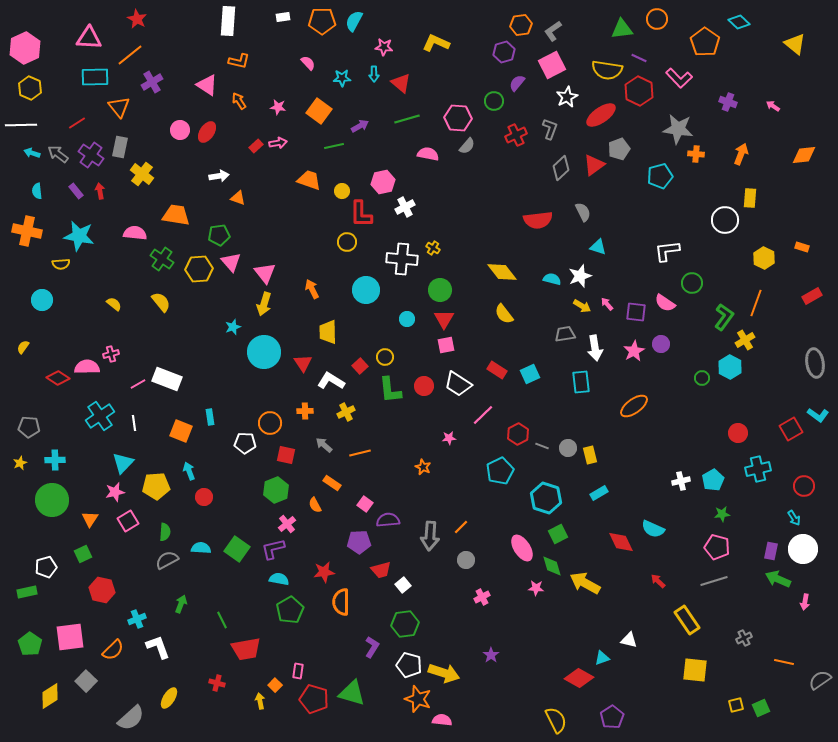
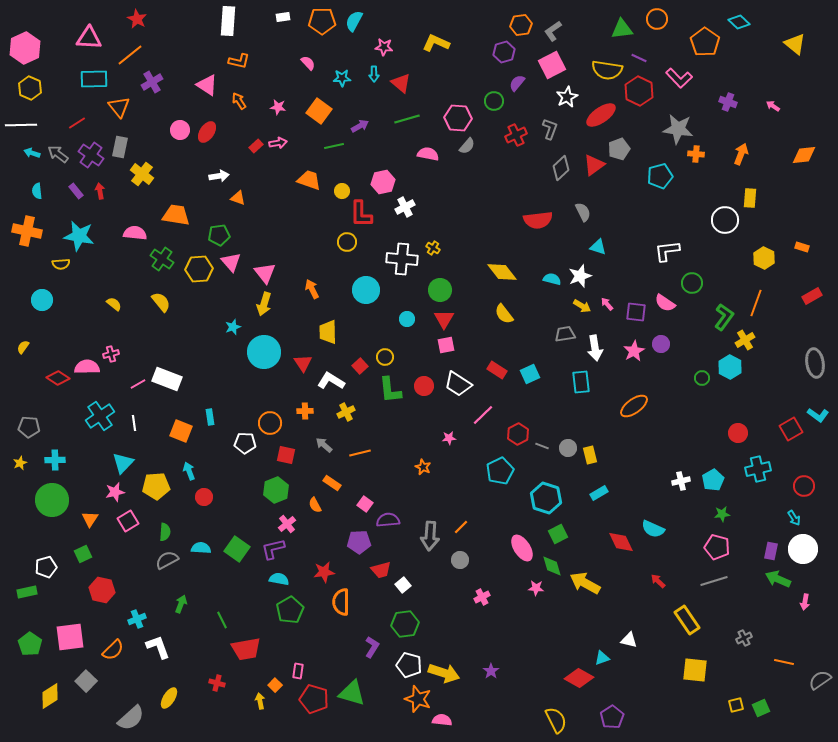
cyan rectangle at (95, 77): moved 1 px left, 2 px down
gray circle at (466, 560): moved 6 px left
purple star at (491, 655): moved 16 px down
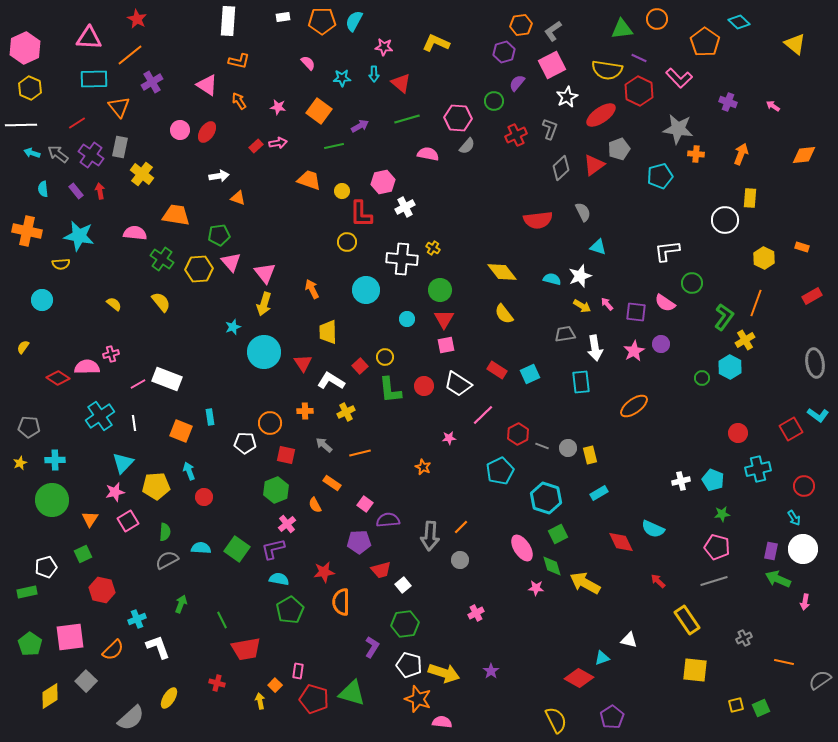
cyan semicircle at (37, 191): moved 6 px right, 2 px up
cyan pentagon at (713, 480): rotated 20 degrees counterclockwise
pink cross at (482, 597): moved 6 px left, 16 px down
pink semicircle at (442, 720): moved 2 px down
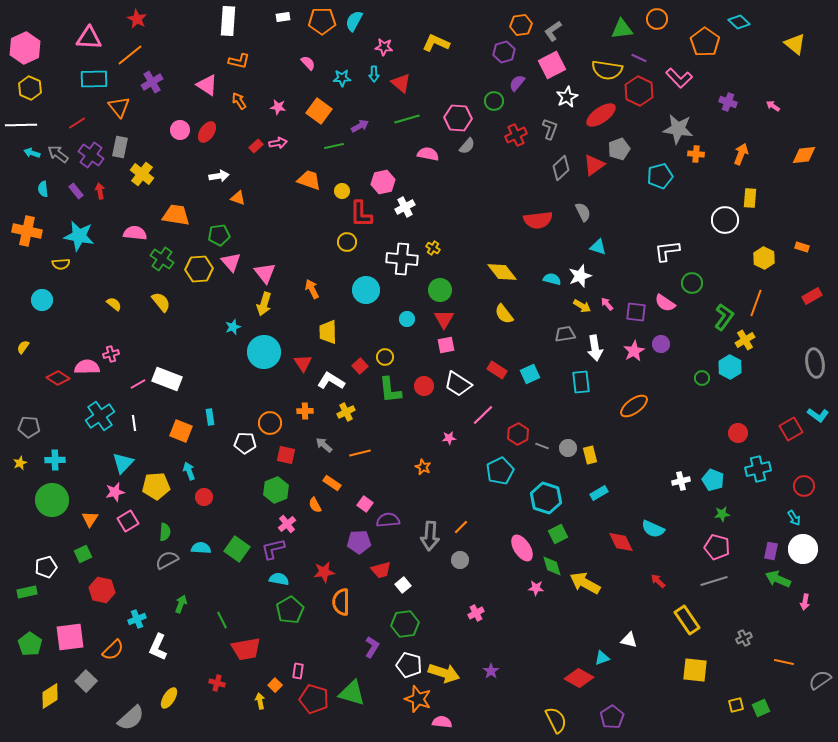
white L-shape at (158, 647): rotated 136 degrees counterclockwise
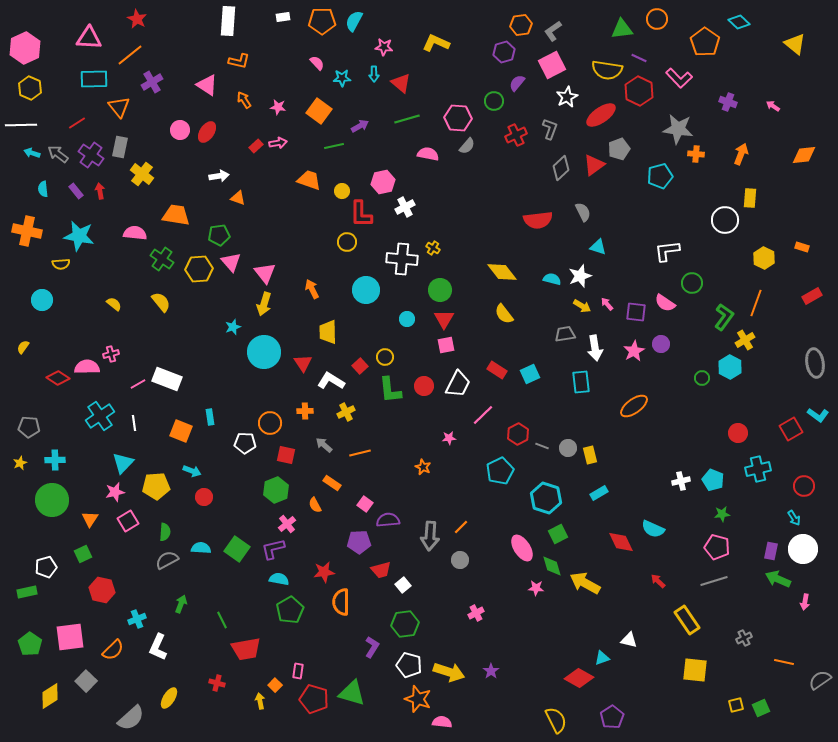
pink semicircle at (308, 63): moved 9 px right
orange arrow at (239, 101): moved 5 px right, 1 px up
white trapezoid at (458, 384): rotated 96 degrees counterclockwise
cyan arrow at (189, 471): moved 3 px right; rotated 132 degrees clockwise
yellow arrow at (444, 673): moved 5 px right, 1 px up
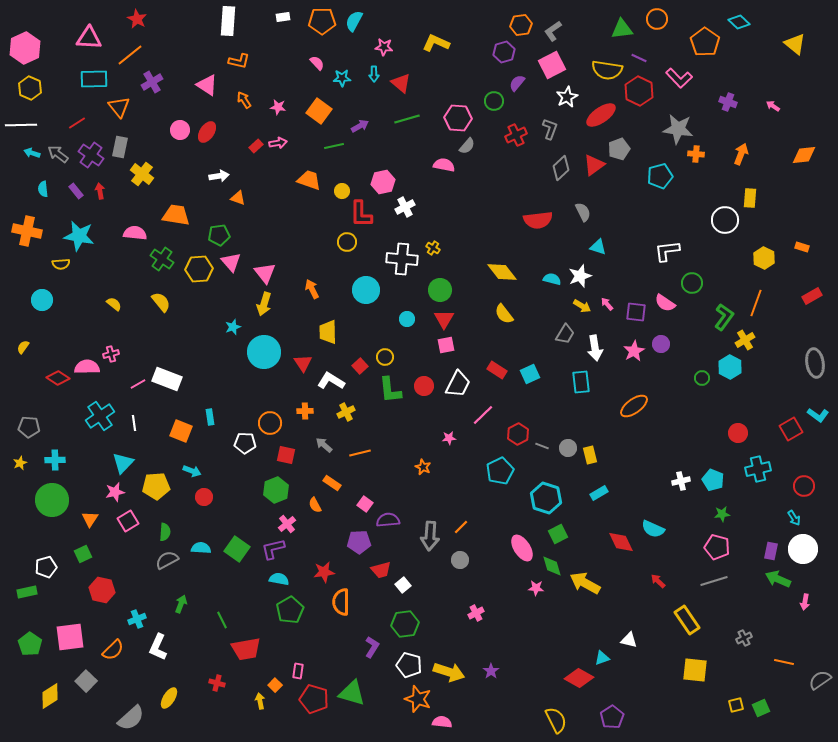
pink semicircle at (428, 154): moved 16 px right, 11 px down
gray trapezoid at (565, 334): rotated 130 degrees clockwise
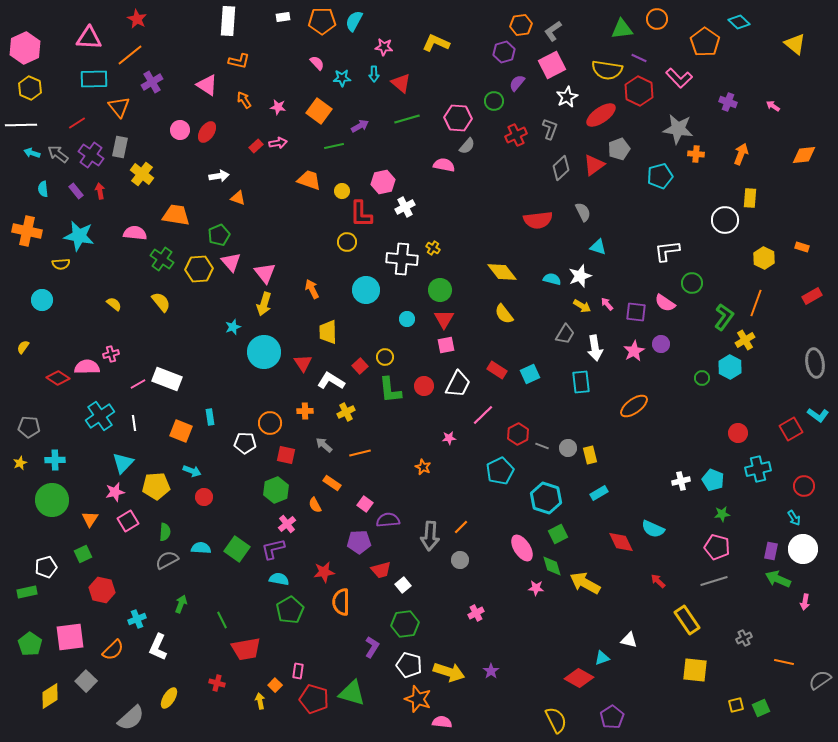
green pentagon at (219, 235): rotated 15 degrees counterclockwise
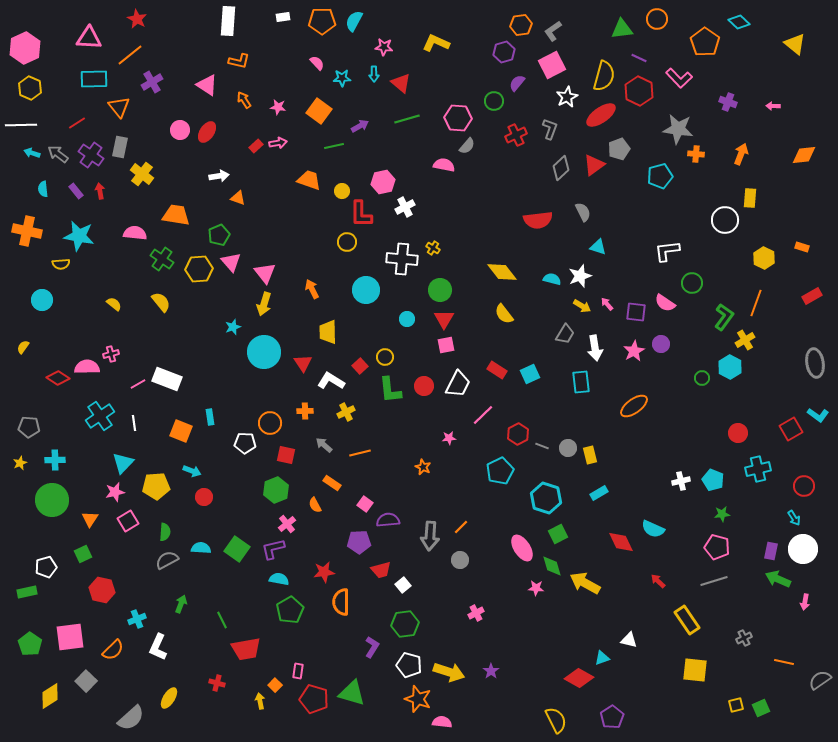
yellow semicircle at (607, 70): moved 3 px left, 6 px down; rotated 84 degrees counterclockwise
pink arrow at (773, 106): rotated 32 degrees counterclockwise
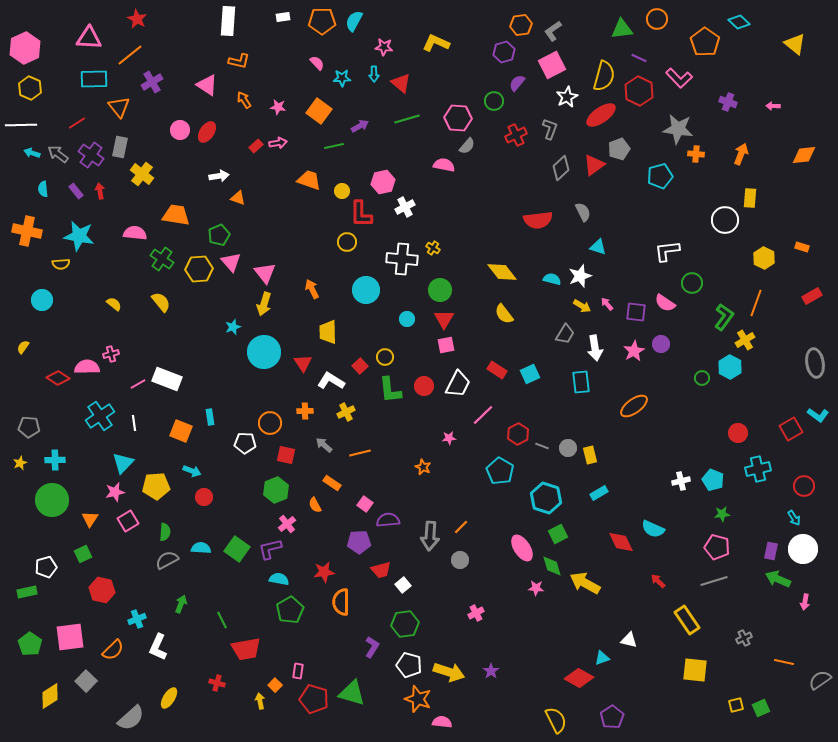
cyan pentagon at (500, 471): rotated 16 degrees counterclockwise
purple L-shape at (273, 549): moved 3 px left
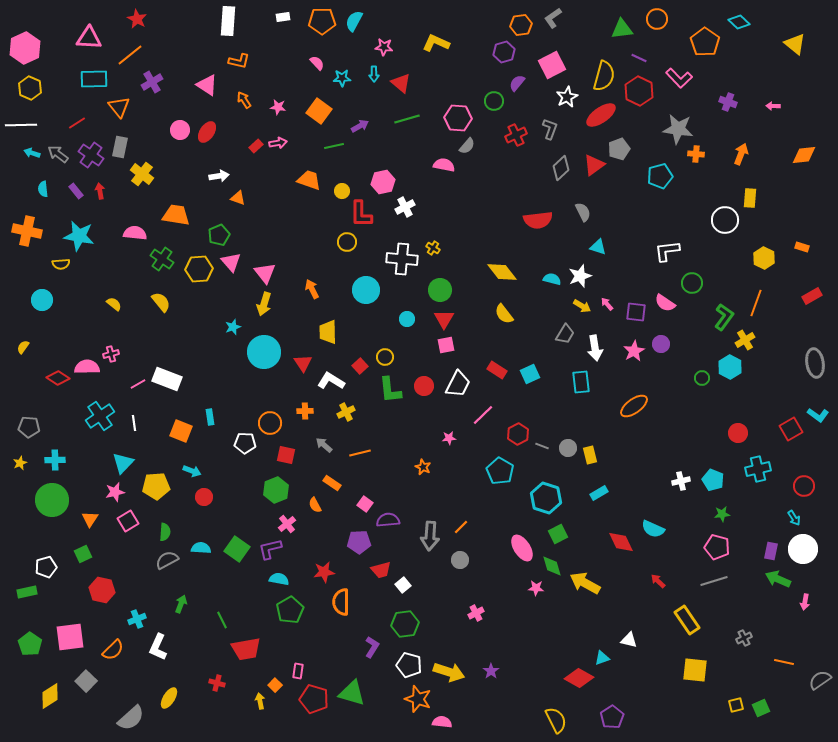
gray L-shape at (553, 31): moved 13 px up
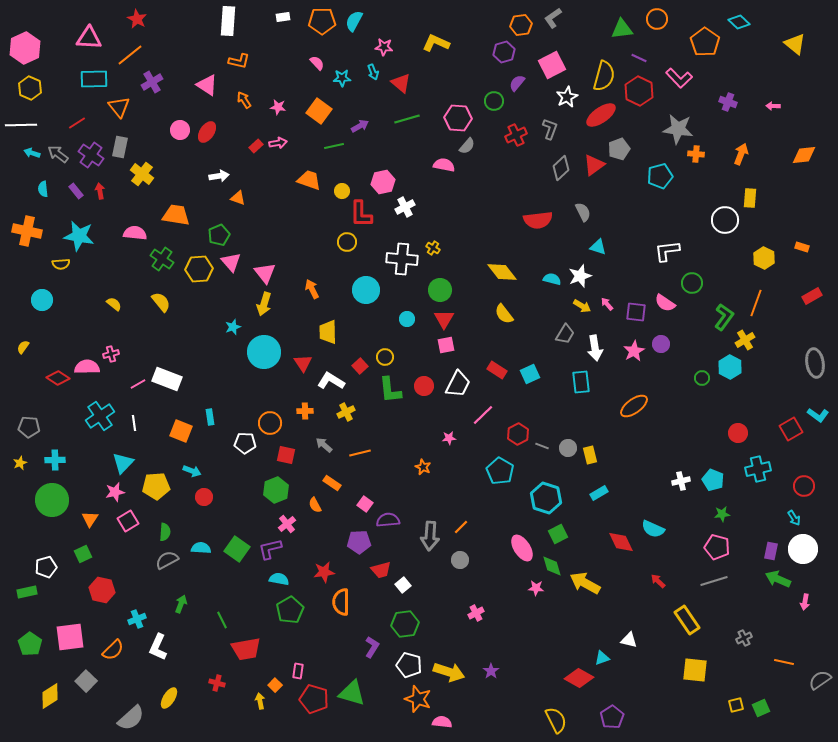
cyan arrow at (374, 74): moved 1 px left, 2 px up; rotated 21 degrees counterclockwise
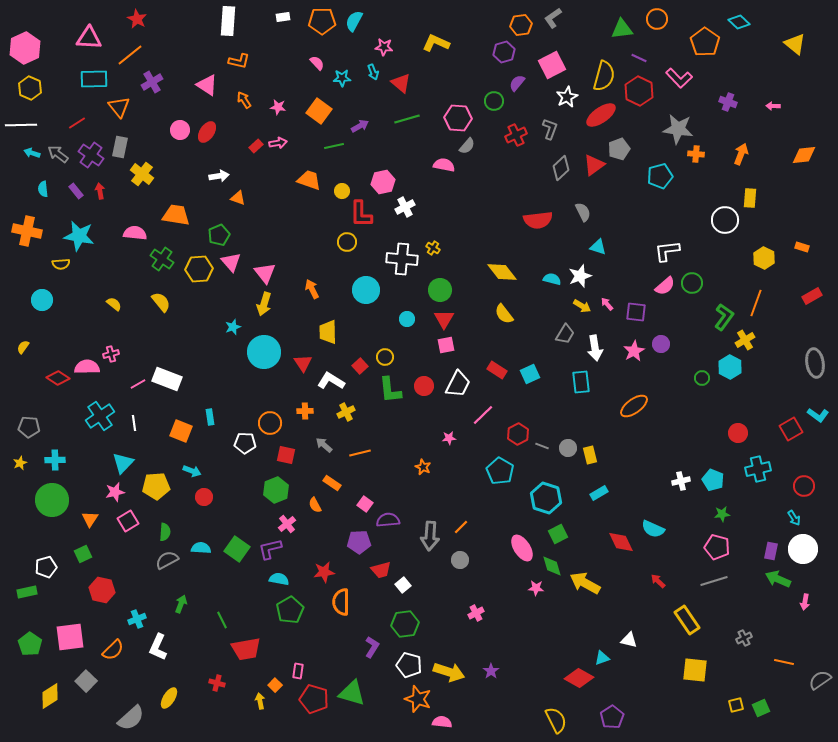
pink semicircle at (665, 303): moved 17 px up; rotated 75 degrees counterclockwise
